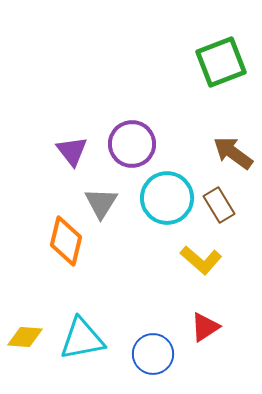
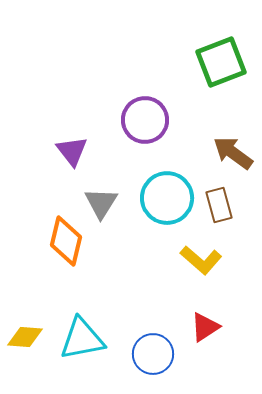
purple circle: moved 13 px right, 24 px up
brown rectangle: rotated 16 degrees clockwise
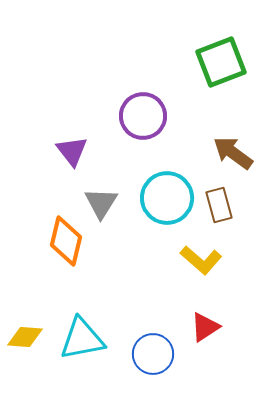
purple circle: moved 2 px left, 4 px up
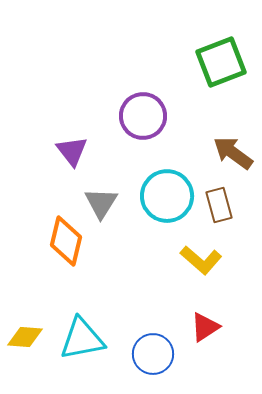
cyan circle: moved 2 px up
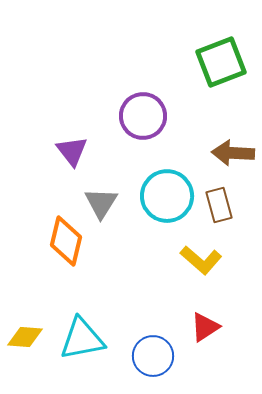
brown arrow: rotated 33 degrees counterclockwise
blue circle: moved 2 px down
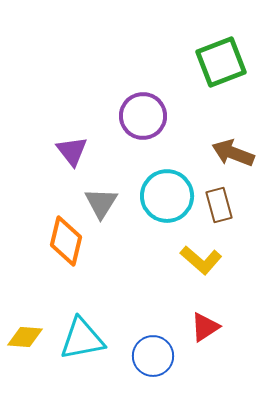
brown arrow: rotated 18 degrees clockwise
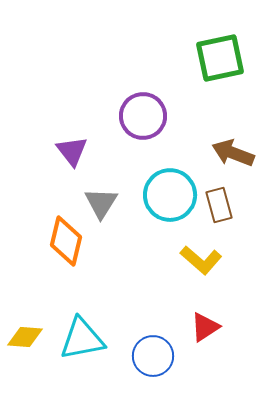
green square: moved 1 px left, 4 px up; rotated 9 degrees clockwise
cyan circle: moved 3 px right, 1 px up
